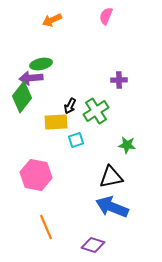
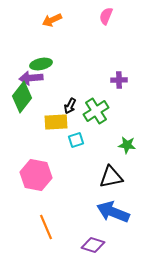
blue arrow: moved 1 px right, 5 px down
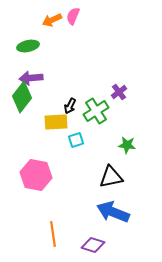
pink semicircle: moved 33 px left
green ellipse: moved 13 px left, 18 px up
purple cross: moved 12 px down; rotated 35 degrees counterclockwise
orange line: moved 7 px right, 7 px down; rotated 15 degrees clockwise
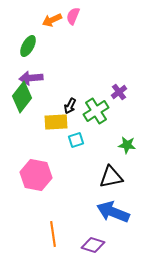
green ellipse: rotated 50 degrees counterclockwise
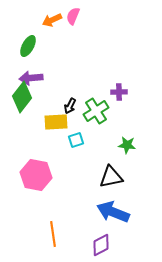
purple cross: rotated 35 degrees clockwise
purple diamond: moved 8 px right; rotated 45 degrees counterclockwise
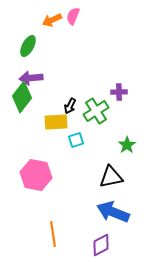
green star: rotated 30 degrees clockwise
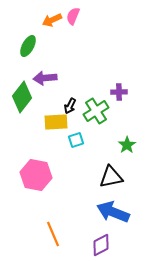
purple arrow: moved 14 px right
orange line: rotated 15 degrees counterclockwise
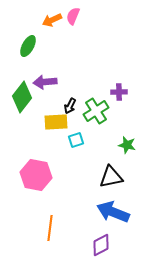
purple arrow: moved 4 px down
green star: rotated 24 degrees counterclockwise
orange line: moved 3 px left, 6 px up; rotated 30 degrees clockwise
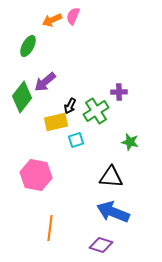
purple arrow: rotated 35 degrees counterclockwise
yellow rectangle: rotated 10 degrees counterclockwise
green star: moved 3 px right, 3 px up
black triangle: rotated 15 degrees clockwise
purple diamond: rotated 45 degrees clockwise
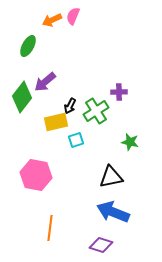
black triangle: rotated 15 degrees counterclockwise
